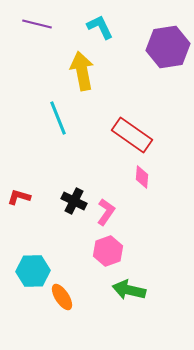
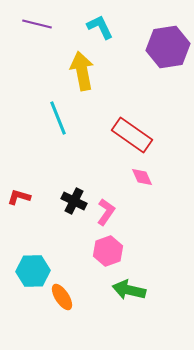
pink diamond: rotated 30 degrees counterclockwise
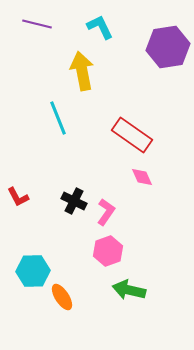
red L-shape: moved 1 px left; rotated 135 degrees counterclockwise
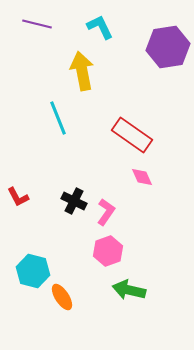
cyan hexagon: rotated 16 degrees clockwise
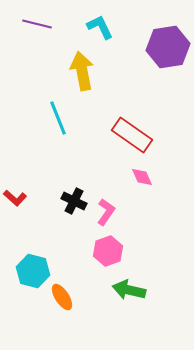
red L-shape: moved 3 px left, 1 px down; rotated 20 degrees counterclockwise
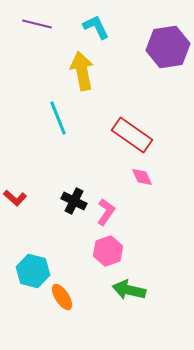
cyan L-shape: moved 4 px left
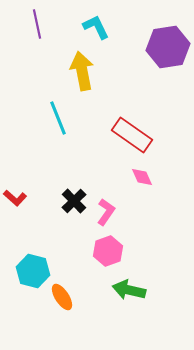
purple line: rotated 64 degrees clockwise
black cross: rotated 20 degrees clockwise
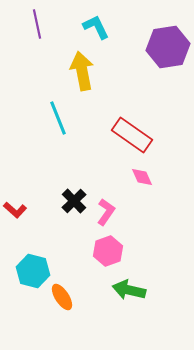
red L-shape: moved 12 px down
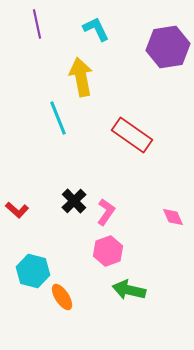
cyan L-shape: moved 2 px down
yellow arrow: moved 1 px left, 6 px down
pink diamond: moved 31 px right, 40 px down
red L-shape: moved 2 px right
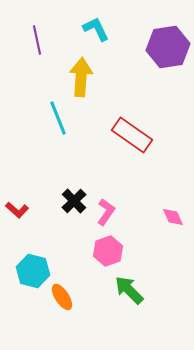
purple line: moved 16 px down
yellow arrow: rotated 15 degrees clockwise
green arrow: rotated 32 degrees clockwise
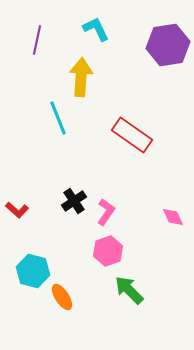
purple line: rotated 24 degrees clockwise
purple hexagon: moved 2 px up
black cross: rotated 10 degrees clockwise
